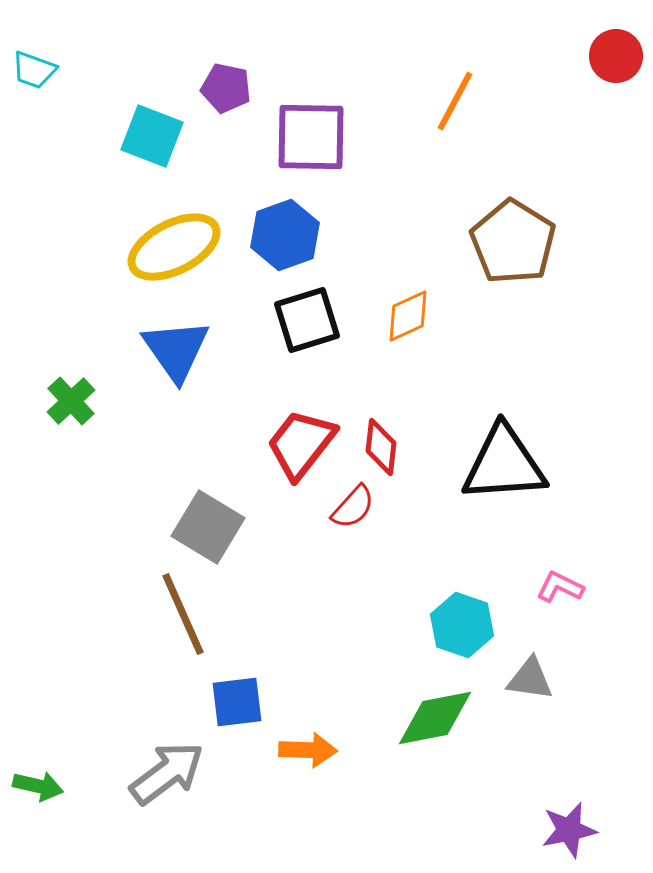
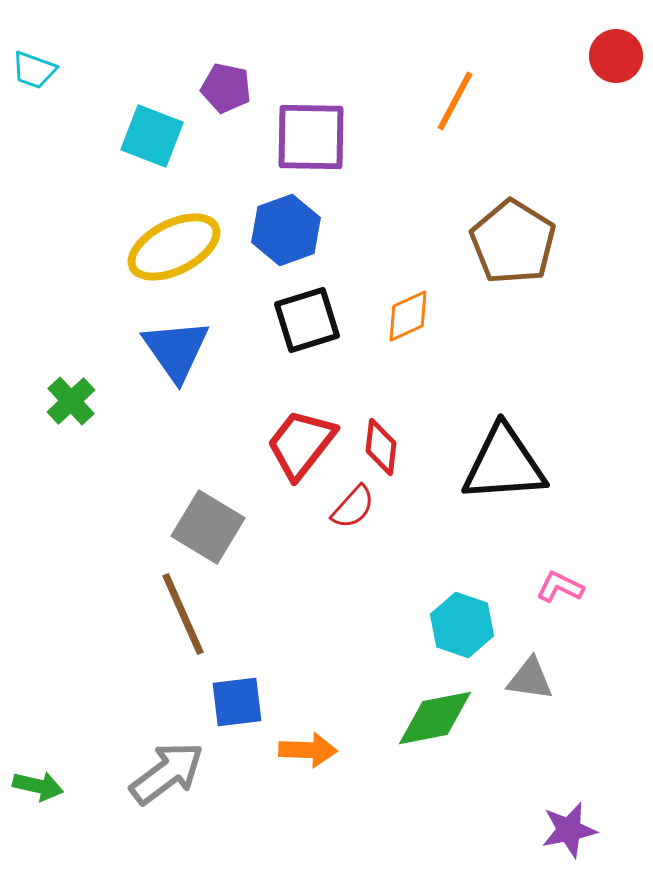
blue hexagon: moved 1 px right, 5 px up
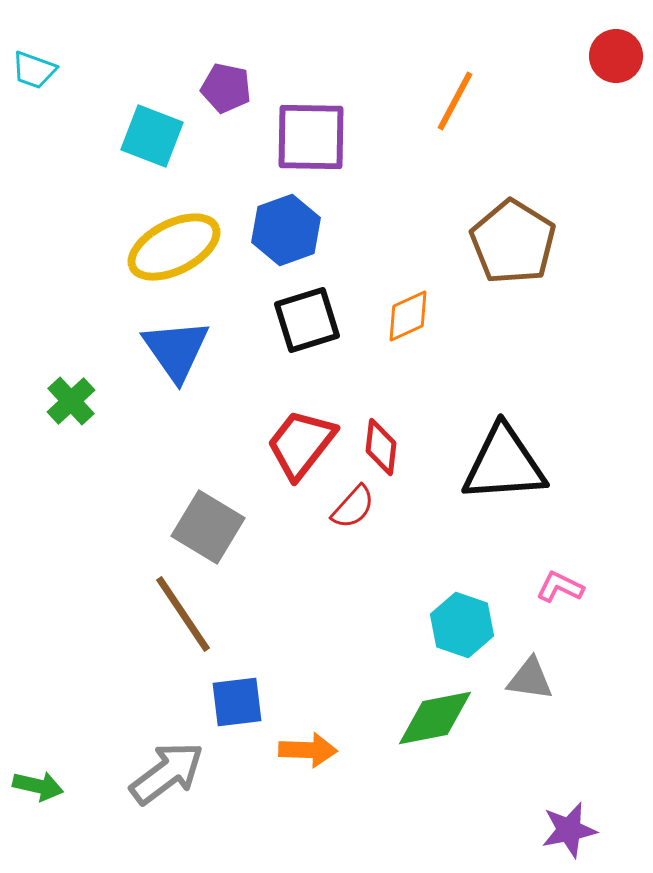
brown line: rotated 10 degrees counterclockwise
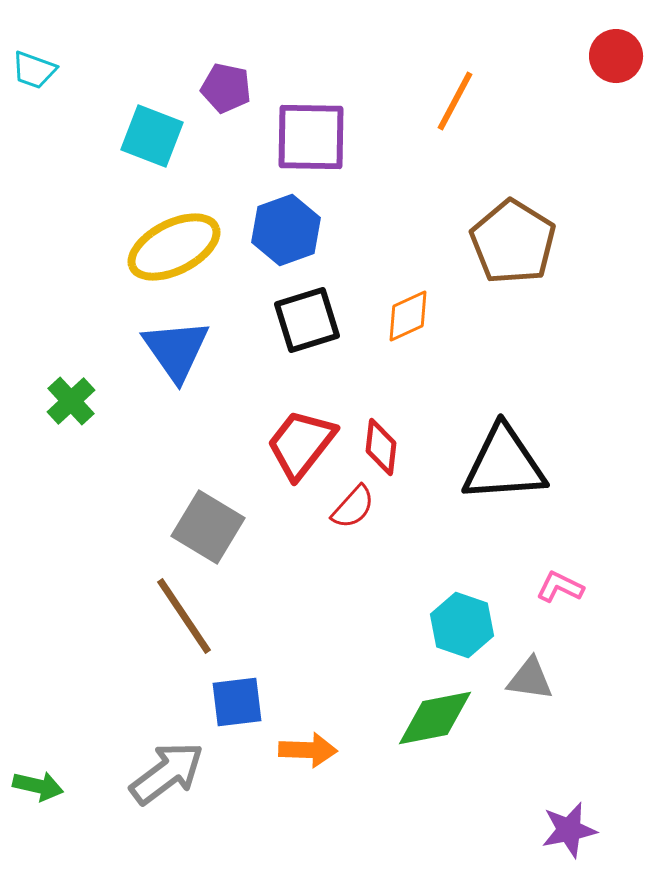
brown line: moved 1 px right, 2 px down
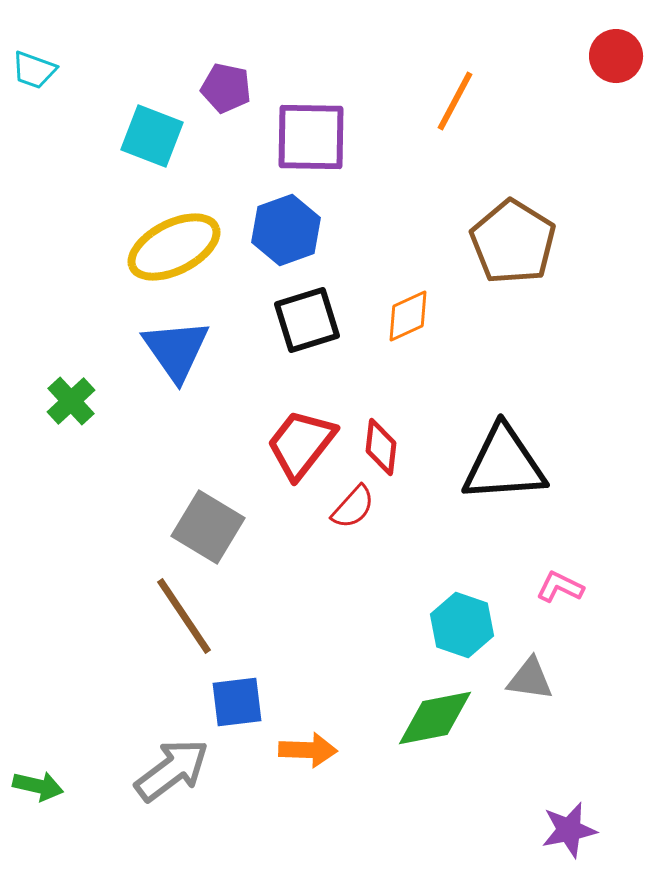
gray arrow: moved 5 px right, 3 px up
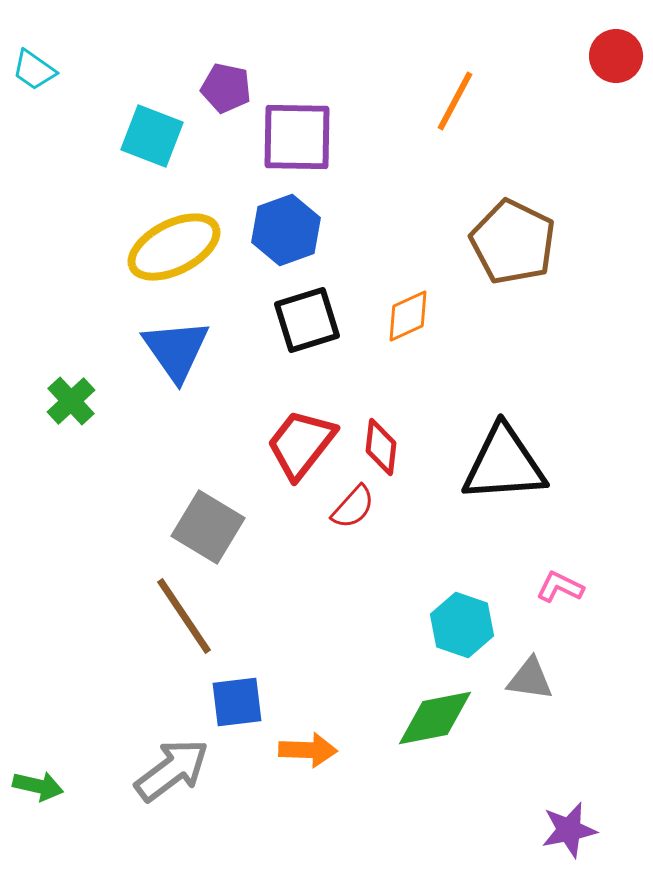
cyan trapezoid: rotated 15 degrees clockwise
purple square: moved 14 px left
brown pentagon: rotated 6 degrees counterclockwise
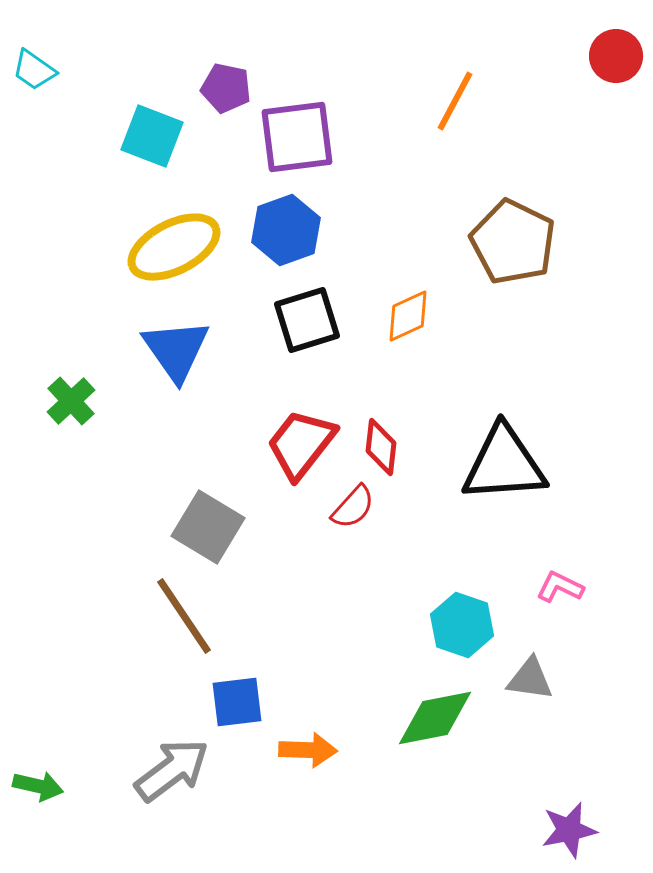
purple square: rotated 8 degrees counterclockwise
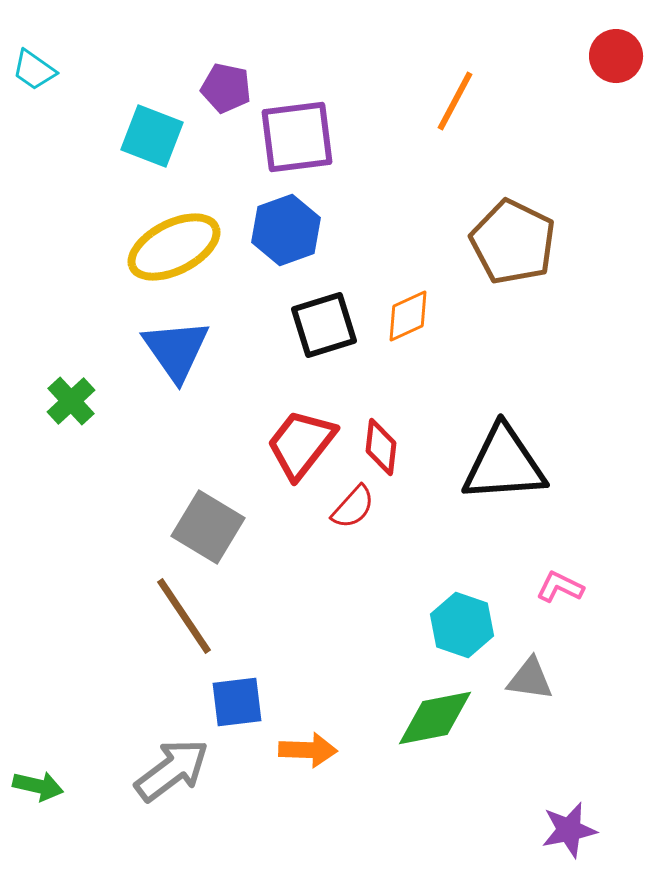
black square: moved 17 px right, 5 px down
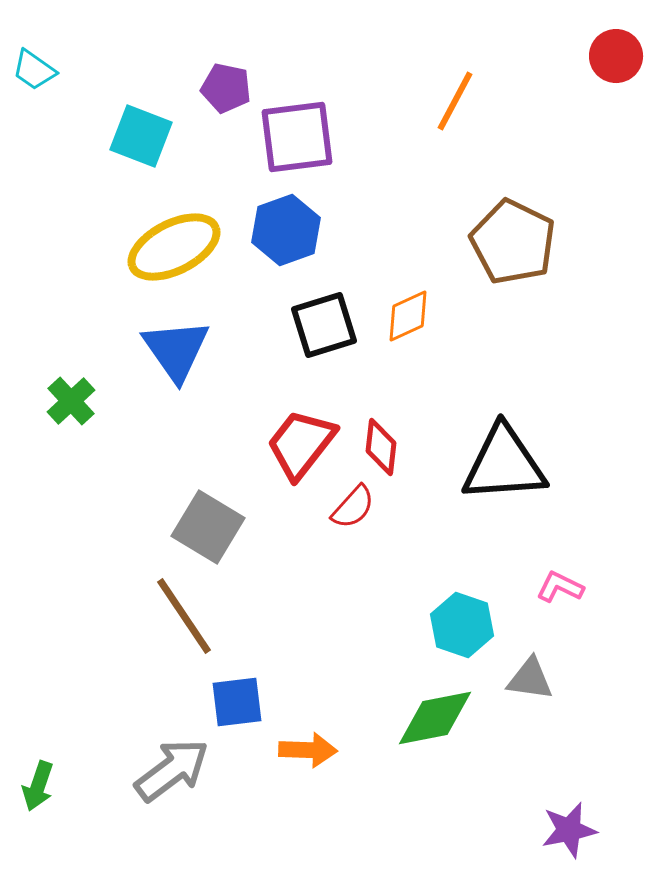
cyan square: moved 11 px left
green arrow: rotated 96 degrees clockwise
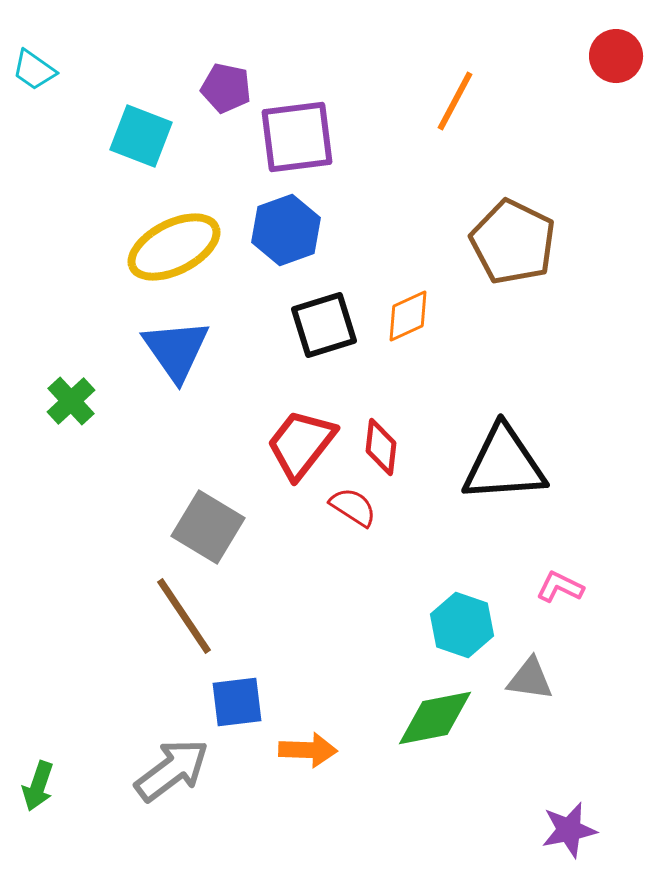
red semicircle: rotated 99 degrees counterclockwise
